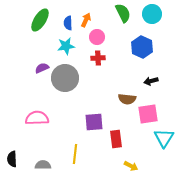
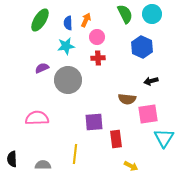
green semicircle: moved 2 px right, 1 px down
gray circle: moved 3 px right, 2 px down
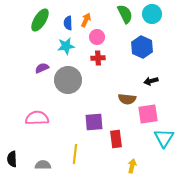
yellow arrow: moved 1 px right; rotated 104 degrees counterclockwise
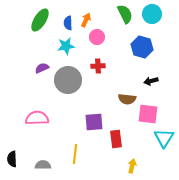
blue hexagon: rotated 10 degrees counterclockwise
red cross: moved 8 px down
pink square: rotated 15 degrees clockwise
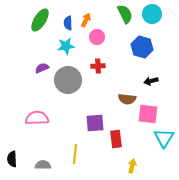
purple square: moved 1 px right, 1 px down
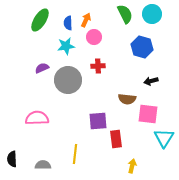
pink circle: moved 3 px left
purple square: moved 3 px right, 2 px up
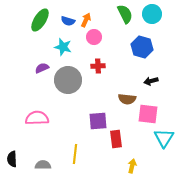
blue semicircle: moved 2 px up; rotated 72 degrees counterclockwise
cyan star: moved 3 px left, 1 px down; rotated 24 degrees clockwise
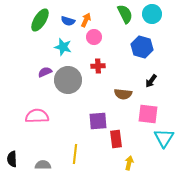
purple semicircle: moved 3 px right, 4 px down
black arrow: rotated 40 degrees counterclockwise
brown semicircle: moved 4 px left, 5 px up
pink semicircle: moved 2 px up
yellow arrow: moved 3 px left, 3 px up
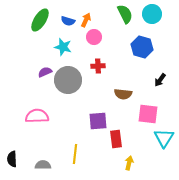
black arrow: moved 9 px right, 1 px up
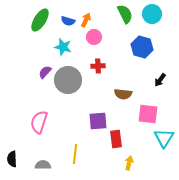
purple semicircle: rotated 24 degrees counterclockwise
pink semicircle: moved 2 px right, 6 px down; rotated 70 degrees counterclockwise
